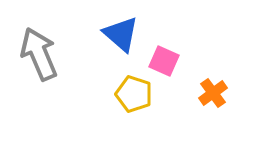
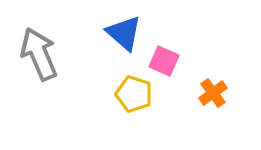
blue triangle: moved 3 px right, 1 px up
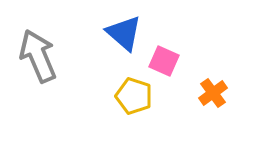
gray arrow: moved 1 px left, 2 px down
yellow pentagon: moved 2 px down
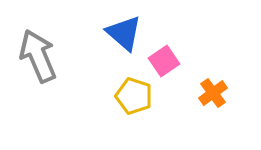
pink square: rotated 32 degrees clockwise
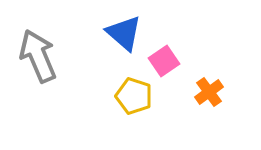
orange cross: moved 4 px left, 1 px up
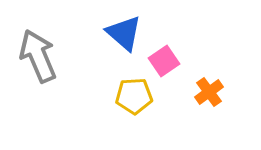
yellow pentagon: rotated 21 degrees counterclockwise
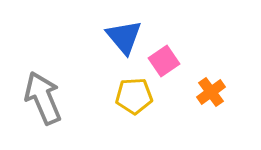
blue triangle: moved 4 px down; rotated 9 degrees clockwise
gray arrow: moved 5 px right, 42 px down
orange cross: moved 2 px right
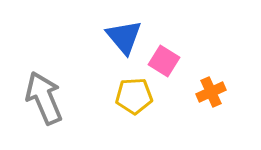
pink square: rotated 24 degrees counterclockwise
orange cross: rotated 12 degrees clockwise
gray arrow: moved 1 px right
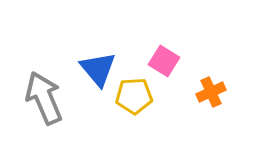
blue triangle: moved 26 px left, 32 px down
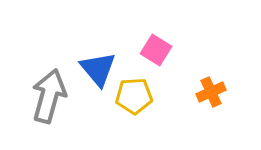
pink square: moved 8 px left, 11 px up
gray arrow: moved 5 px right, 2 px up; rotated 38 degrees clockwise
